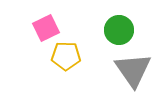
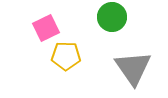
green circle: moved 7 px left, 13 px up
gray triangle: moved 2 px up
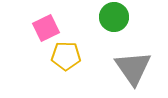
green circle: moved 2 px right
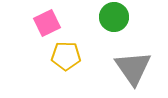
pink square: moved 1 px right, 5 px up
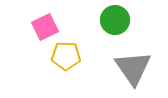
green circle: moved 1 px right, 3 px down
pink square: moved 2 px left, 4 px down
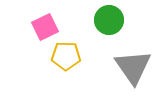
green circle: moved 6 px left
gray triangle: moved 1 px up
